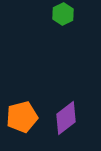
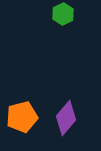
purple diamond: rotated 12 degrees counterclockwise
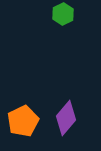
orange pentagon: moved 1 px right, 4 px down; rotated 12 degrees counterclockwise
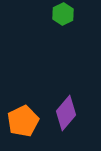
purple diamond: moved 5 px up
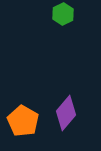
orange pentagon: rotated 16 degrees counterclockwise
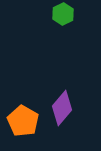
purple diamond: moved 4 px left, 5 px up
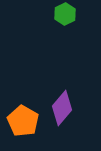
green hexagon: moved 2 px right
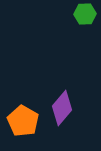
green hexagon: moved 20 px right; rotated 25 degrees clockwise
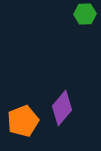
orange pentagon: rotated 20 degrees clockwise
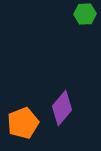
orange pentagon: moved 2 px down
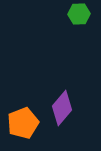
green hexagon: moved 6 px left
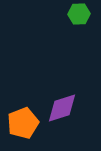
purple diamond: rotated 32 degrees clockwise
